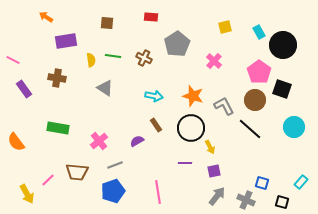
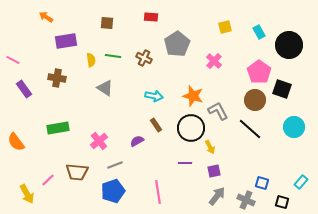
black circle at (283, 45): moved 6 px right
gray L-shape at (224, 106): moved 6 px left, 5 px down
green rectangle at (58, 128): rotated 20 degrees counterclockwise
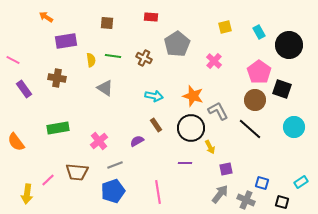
purple square at (214, 171): moved 12 px right, 2 px up
cyan rectangle at (301, 182): rotated 16 degrees clockwise
yellow arrow at (27, 194): rotated 36 degrees clockwise
gray arrow at (217, 196): moved 3 px right, 2 px up
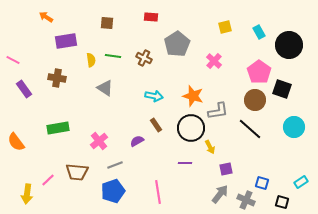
gray L-shape at (218, 111): rotated 110 degrees clockwise
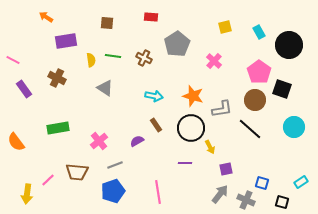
brown cross at (57, 78): rotated 18 degrees clockwise
gray L-shape at (218, 111): moved 4 px right, 2 px up
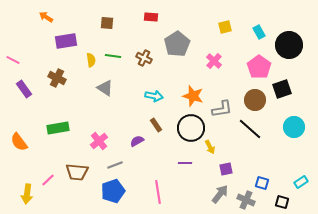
pink pentagon at (259, 72): moved 5 px up
black square at (282, 89): rotated 36 degrees counterclockwise
orange semicircle at (16, 142): moved 3 px right
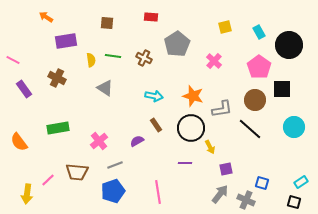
black square at (282, 89): rotated 18 degrees clockwise
black square at (282, 202): moved 12 px right
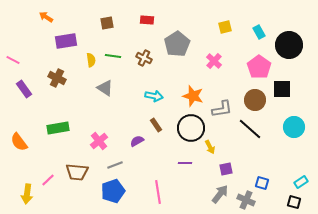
red rectangle at (151, 17): moved 4 px left, 3 px down
brown square at (107, 23): rotated 16 degrees counterclockwise
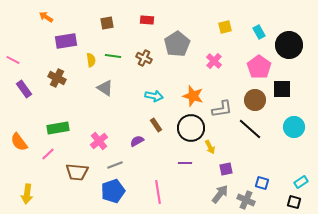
pink line at (48, 180): moved 26 px up
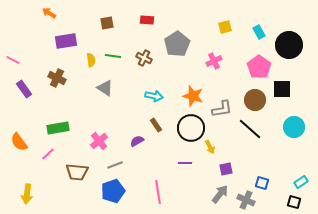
orange arrow at (46, 17): moved 3 px right, 4 px up
pink cross at (214, 61): rotated 21 degrees clockwise
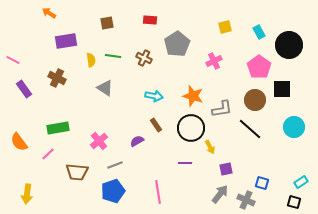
red rectangle at (147, 20): moved 3 px right
